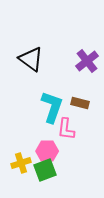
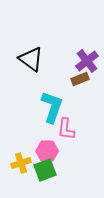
brown rectangle: moved 24 px up; rotated 36 degrees counterclockwise
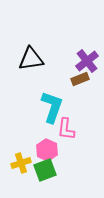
black triangle: rotated 44 degrees counterclockwise
pink hexagon: moved 1 px up; rotated 25 degrees clockwise
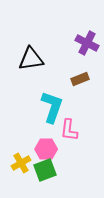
purple cross: moved 18 px up; rotated 25 degrees counterclockwise
pink L-shape: moved 3 px right, 1 px down
pink hexagon: moved 1 px left, 1 px up; rotated 25 degrees counterclockwise
yellow cross: rotated 12 degrees counterclockwise
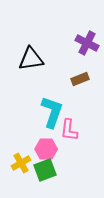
cyan L-shape: moved 5 px down
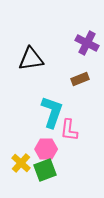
yellow cross: rotated 18 degrees counterclockwise
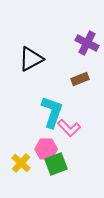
black triangle: rotated 20 degrees counterclockwise
pink L-shape: moved 2 px up; rotated 50 degrees counterclockwise
green square: moved 11 px right, 6 px up
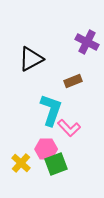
purple cross: moved 1 px up
brown rectangle: moved 7 px left, 2 px down
cyan L-shape: moved 1 px left, 2 px up
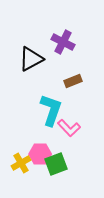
purple cross: moved 24 px left
pink hexagon: moved 6 px left, 5 px down
yellow cross: rotated 18 degrees clockwise
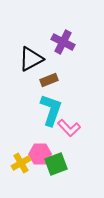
brown rectangle: moved 24 px left, 1 px up
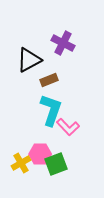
purple cross: moved 1 px down
black triangle: moved 2 px left, 1 px down
pink L-shape: moved 1 px left, 1 px up
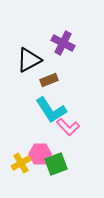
cyan L-shape: rotated 128 degrees clockwise
